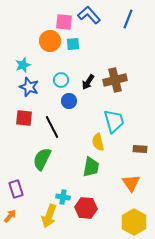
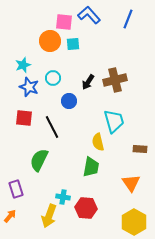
cyan circle: moved 8 px left, 2 px up
green semicircle: moved 3 px left, 1 px down
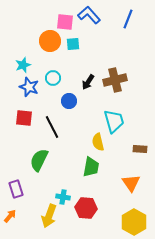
pink square: moved 1 px right
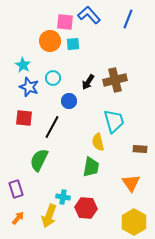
cyan star: rotated 21 degrees counterclockwise
black line: rotated 55 degrees clockwise
orange arrow: moved 8 px right, 2 px down
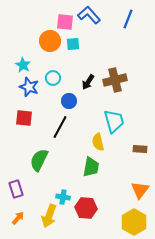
black line: moved 8 px right
orange triangle: moved 9 px right, 7 px down; rotated 12 degrees clockwise
